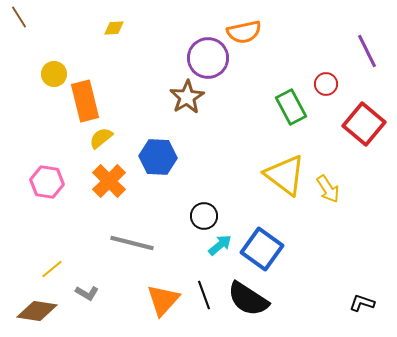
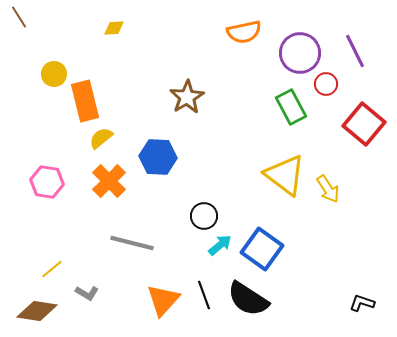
purple line: moved 12 px left
purple circle: moved 92 px right, 5 px up
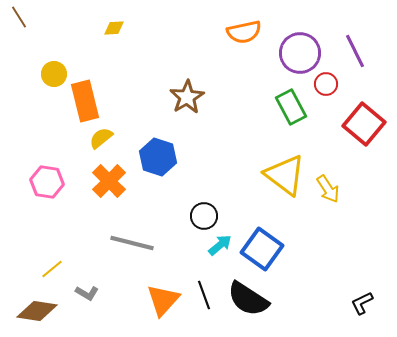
blue hexagon: rotated 15 degrees clockwise
black L-shape: rotated 45 degrees counterclockwise
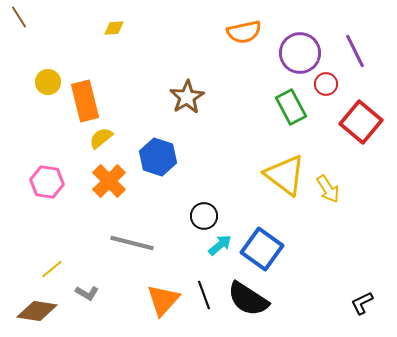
yellow circle: moved 6 px left, 8 px down
red square: moved 3 px left, 2 px up
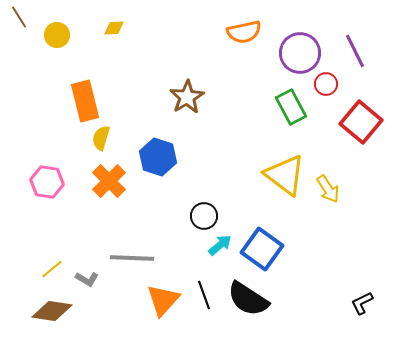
yellow circle: moved 9 px right, 47 px up
yellow semicircle: rotated 35 degrees counterclockwise
gray line: moved 15 px down; rotated 12 degrees counterclockwise
gray L-shape: moved 14 px up
brown diamond: moved 15 px right
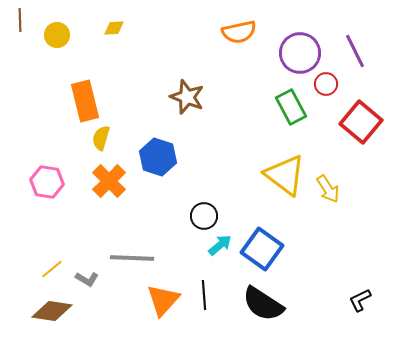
brown line: moved 1 px right, 3 px down; rotated 30 degrees clockwise
orange semicircle: moved 5 px left
brown star: rotated 20 degrees counterclockwise
black line: rotated 16 degrees clockwise
black semicircle: moved 15 px right, 5 px down
black L-shape: moved 2 px left, 3 px up
